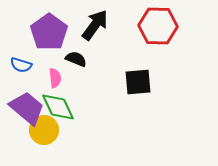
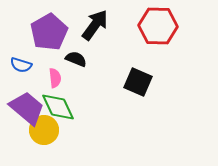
purple pentagon: rotated 6 degrees clockwise
black square: rotated 28 degrees clockwise
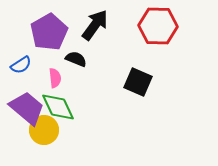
blue semicircle: rotated 50 degrees counterclockwise
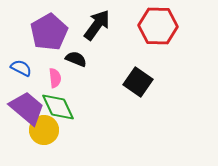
black arrow: moved 2 px right
blue semicircle: moved 3 px down; rotated 120 degrees counterclockwise
black square: rotated 12 degrees clockwise
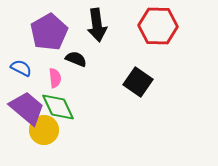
black arrow: rotated 136 degrees clockwise
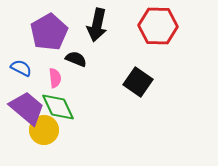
black arrow: rotated 20 degrees clockwise
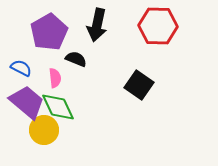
black square: moved 1 px right, 3 px down
purple trapezoid: moved 6 px up
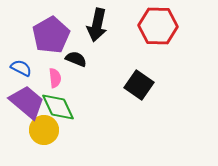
purple pentagon: moved 2 px right, 3 px down
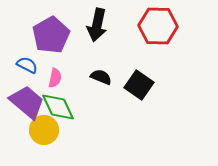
black semicircle: moved 25 px right, 18 px down
blue semicircle: moved 6 px right, 3 px up
pink semicircle: rotated 18 degrees clockwise
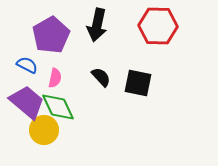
black semicircle: rotated 25 degrees clockwise
black square: moved 1 px left, 2 px up; rotated 24 degrees counterclockwise
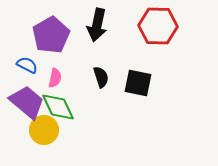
black semicircle: rotated 25 degrees clockwise
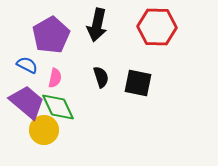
red hexagon: moved 1 px left, 1 px down
